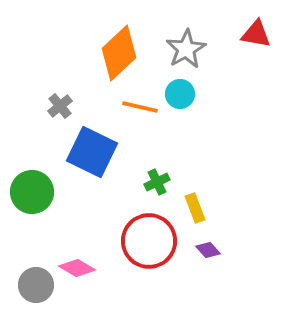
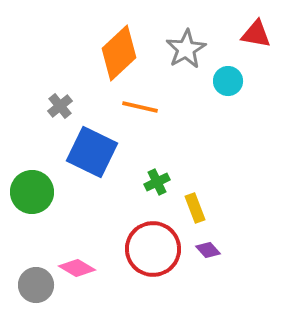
cyan circle: moved 48 px right, 13 px up
red circle: moved 4 px right, 8 px down
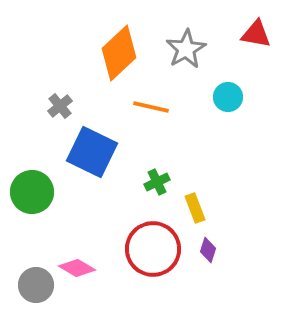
cyan circle: moved 16 px down
orange line: moved 11 px right
purple diamond: rotated 60 degrees clockwise
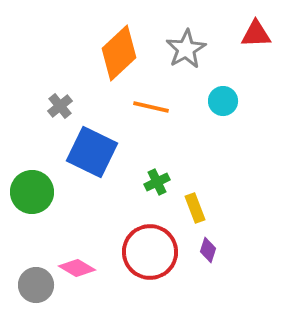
red triangle: rotated 12 degrees counterclockwise
cyan circle: moved 5 px left, 4 px down
red circle: moved 3 px left, 3 px down
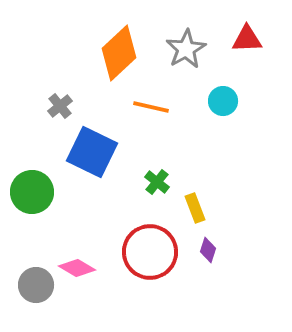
red triangle: moved 9 px left, 5 px down
green cross: rotated 25 degrees counterclockwise
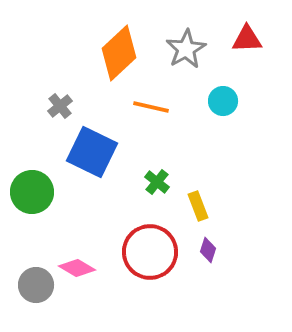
yellow rectangle: moved 3 px right, 2 px up
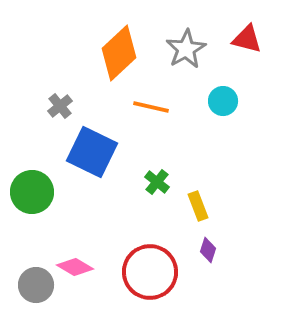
red triangle: rotated 16 degrees clockwise
red circle: moved 20 px down
pink diamond: moved 2 px left, 1 px up
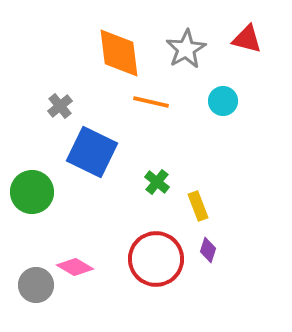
orange diamond: rotated 54 degrees counterclockwise
orange line: moved 5 px up
red circle: moved 6 px right, 13 px up
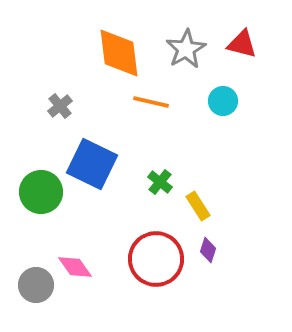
red triangle: moved 5 px left, 5 px down
blue square: moved 12 px down
green cross: moved 3 px right
green circle: moved 9 px right
yellow rectangle: rotated 12 degrees counterclockwise
pink diamond: rotated 24 degrees clockwise
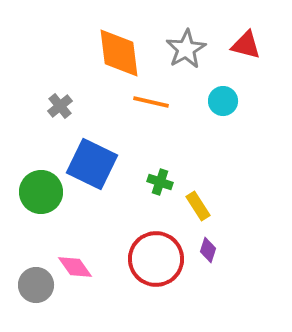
red triangle: moved 4 px right, 1 px down
green cross: rotated 20 degrees counterclockwise
